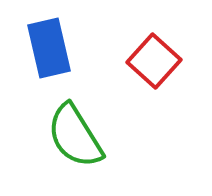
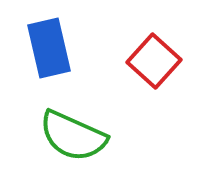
green semicircle: moved 2 px left; rotated 34 degrees counterclockwise
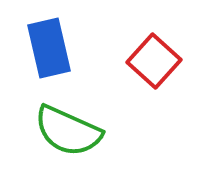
green semicircle: moved 5 px left, 5 px up
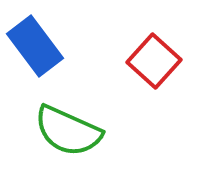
blue rectangle: moved 14 px left, 2 px up; rotated 24 degrees counterclockwise
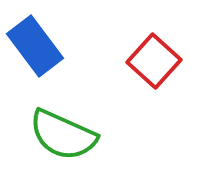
green semicircle: moved 5 px left, 4 px down
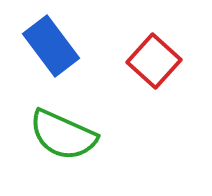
blue rectangle: moved 16 px right
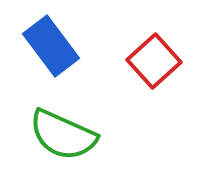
red square: rotated 6 degrees clockwise
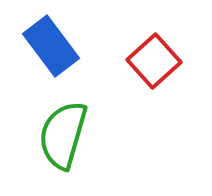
green semicircle: rotated 82 degrees clockwise
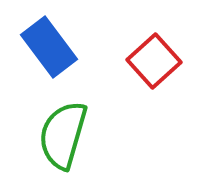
blue rectangle: moved 2 px left, 1 px down
